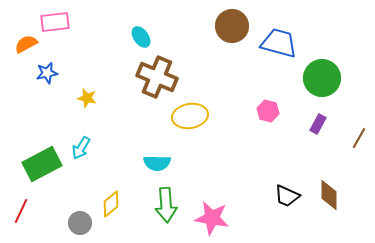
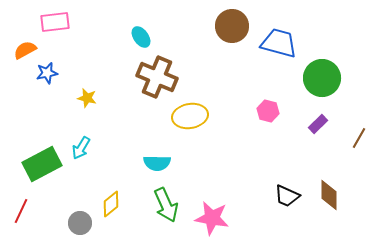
orange semicircle: moved 1 px left, 6 px down
purple rectangle: rotated 18 degrees clockwise
green arrow: rotated 20 degrees counterclockwise
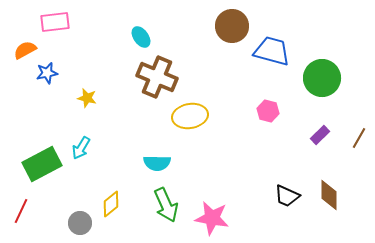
blue trapezoid: moved 7 px left, 8 px down
purple rectangle: moved 2 px right, 11 px down
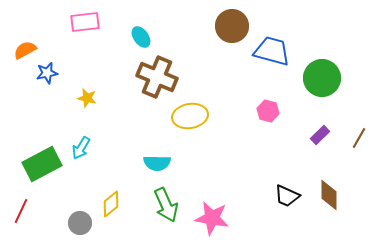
pink rectangle: moved 30 px right
